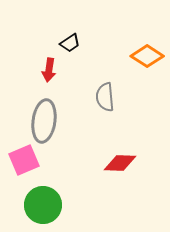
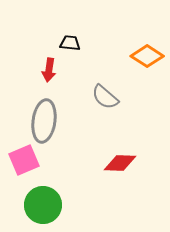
black trapezoid: rotated 140 degrees counterclockwise
gray semicircle: rotated 44 degrees counterclockwise
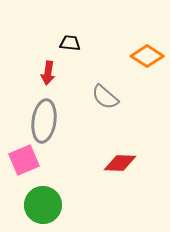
red arrow: moved 1 px left, 3 px down
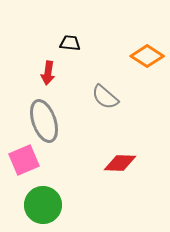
gray ellipse: rotated 27 degrees counterclockwise
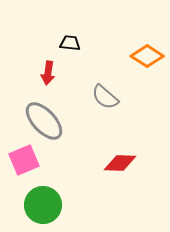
gray ellipse: rotated 24 degrees counterclockwise
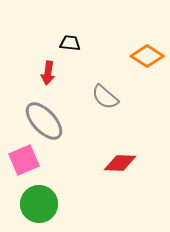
green circle: moved 4 px left, 1 px up
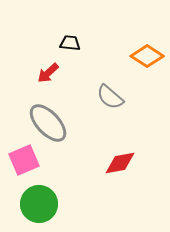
red arrow: rotated 40 degrees clockwise
gray semicircle: moved 5 px right
gray ellipse: moved 4 px right, 2 px down
red diamond: rotated 12 degrees counterclockwise
